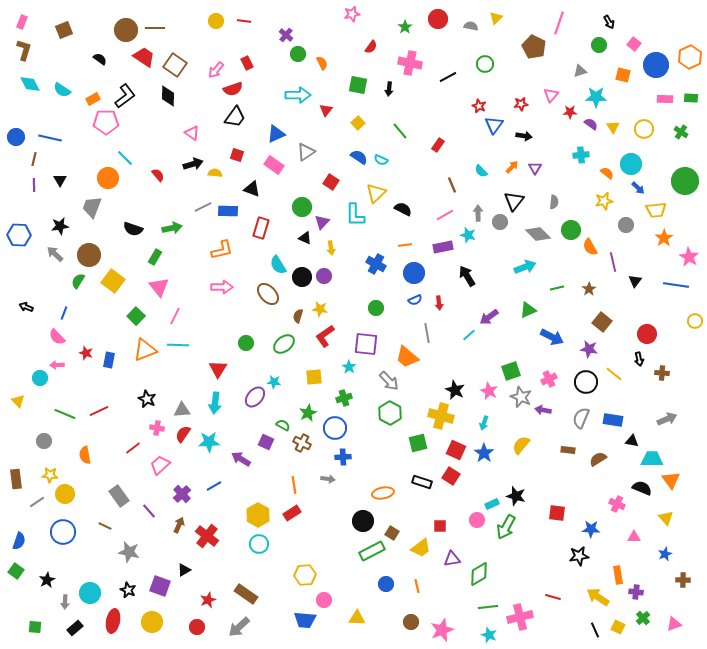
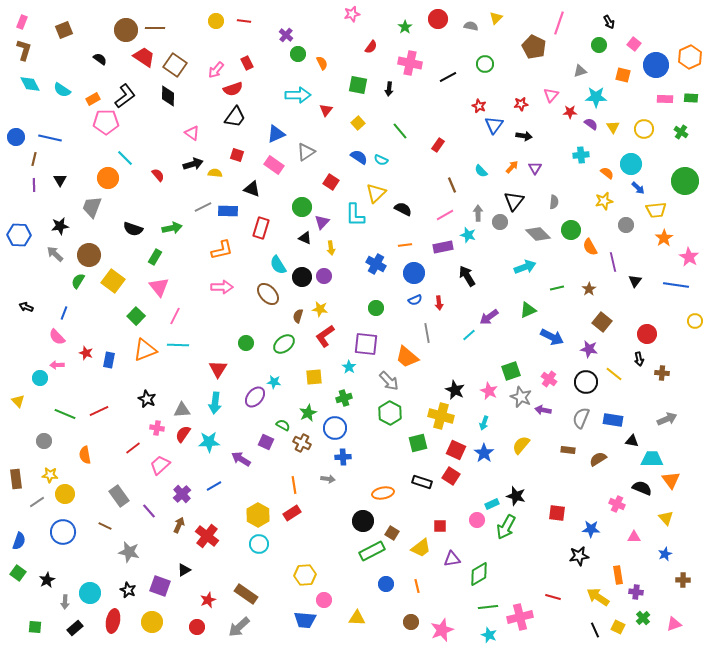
pink cross at (549, 379): rotated 28 degrees counterclockwise
green square at (16, 571): moved 2 px right, 2 px down
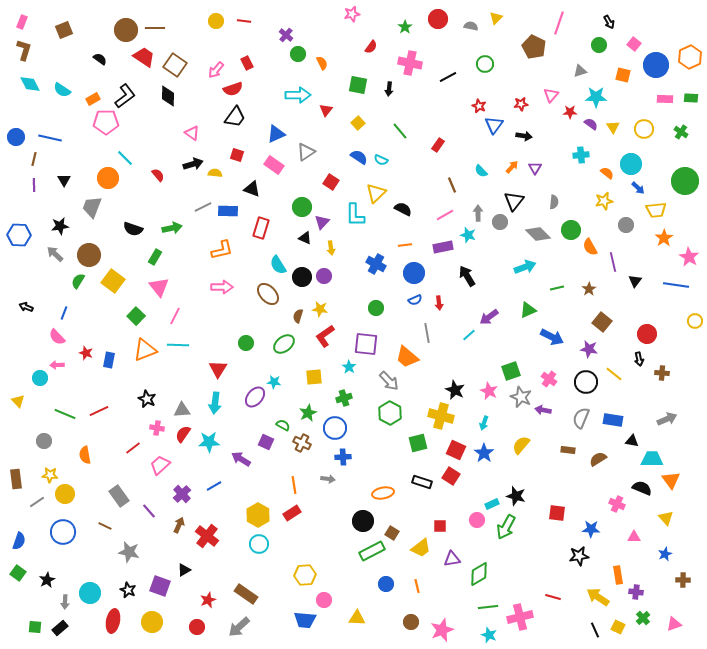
black triangle at (60, 180): moved 4 px right
black rectangle at (75, 628): moved 15 px left
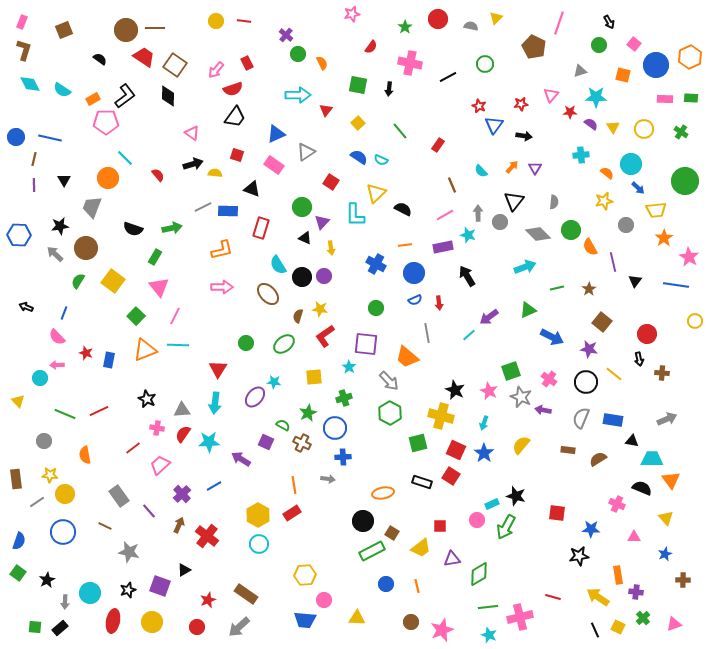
brown circle at (89, 255): moved 3 px left, 7 px up
black star at (128, 590): rotated 28 degrees clockwise
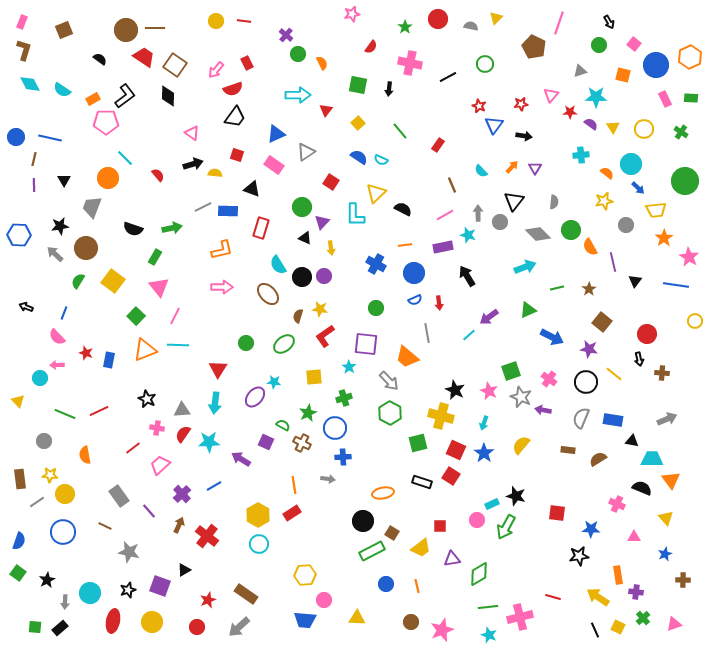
pink rectangle at (665, 99): rotated 63 degrees clockwise
brown rectangle at (16, 479): moved 4 px right
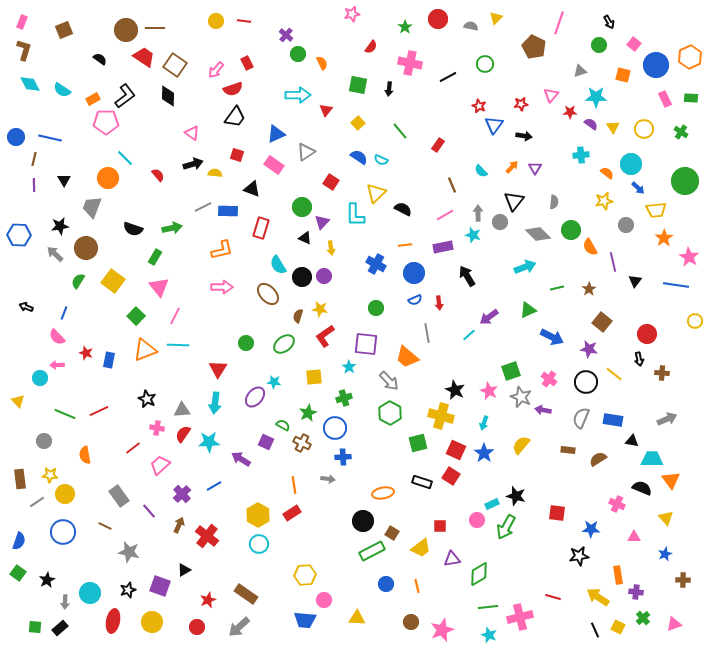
cyan star at (468, 235): moved 5 px right
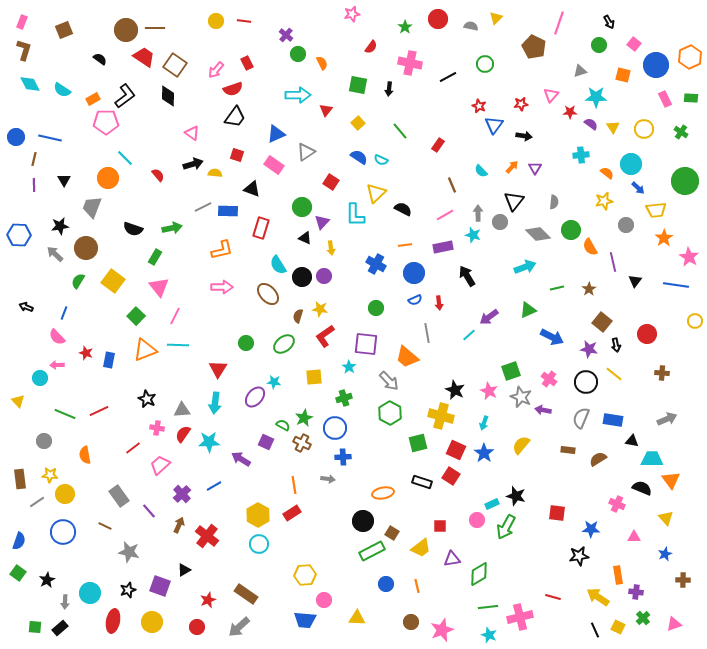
black arrow at (639, 359): moved 23 px left, 14 px up
green star at (308, 413): moved 4 px left, 5 px down
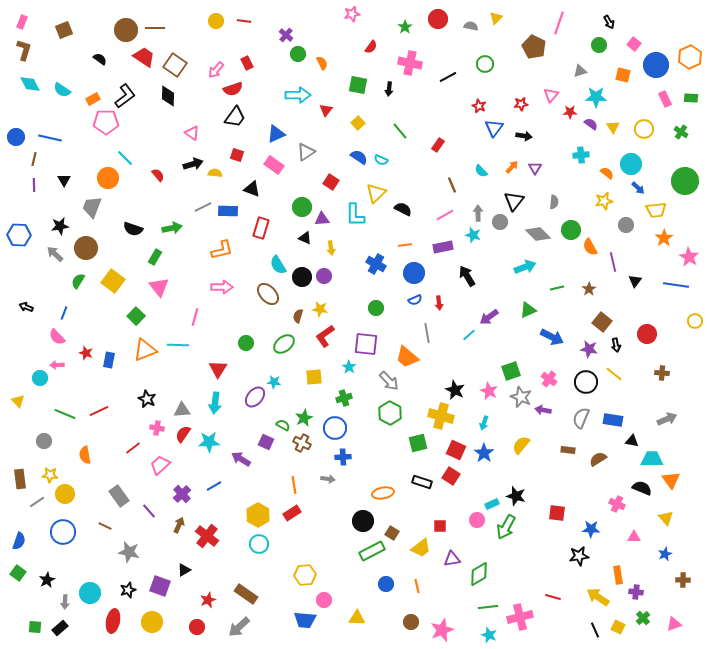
blue triangle at (494, 125): moved 3 px down
purple triangle at (322, 222): moved 3 px up; rotated 42 degrees clockwise
pink line at (175, 316): moved 20 px right, 1 px down; rotated 12 degrees counterclockwise
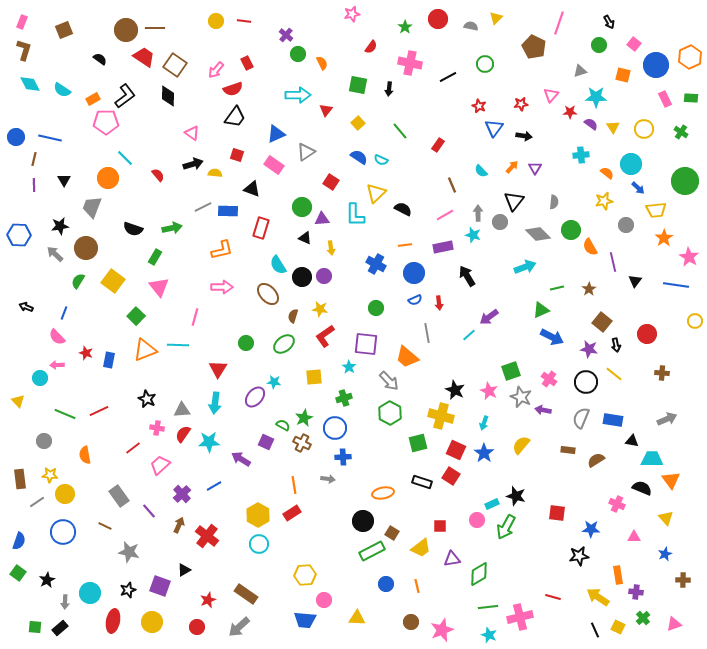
green triangle at (528, 310): moved 13 px right
brown semicircle at (298, 316): moved 5 px left
brown semicircle at (598, 459): moved 2 px left, 1 px down
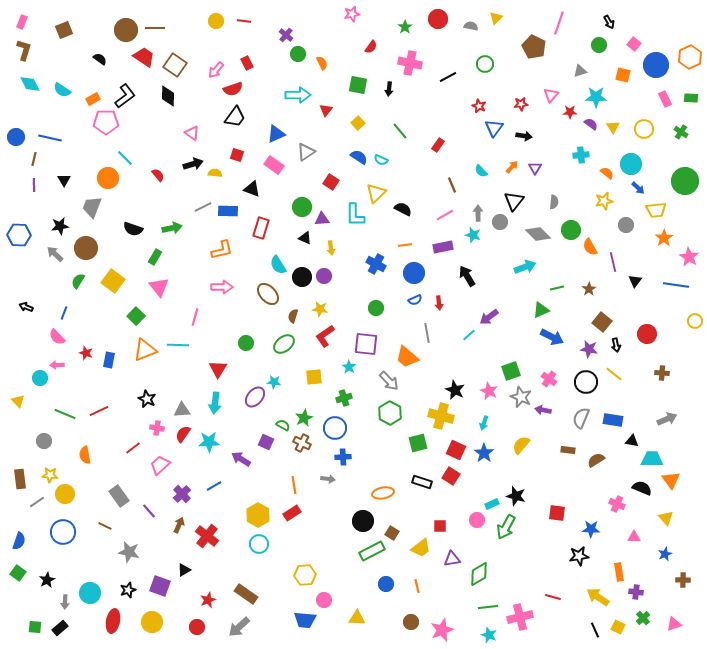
orange rectangle at (618, 575): moved 1 px right, 3 px up
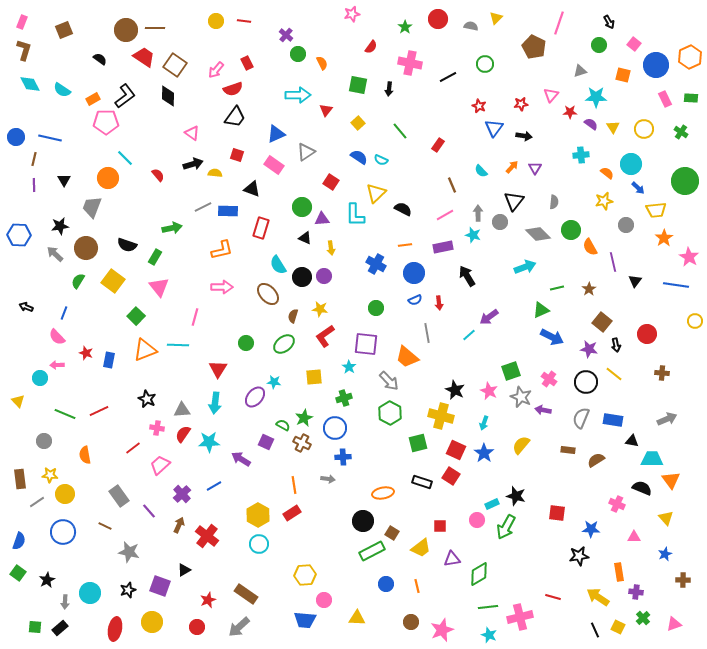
black semicircle at (133, 229): moved 6 px left, 16 px down
red ellipse at (113, 621): moved 2 px right, 8 px down
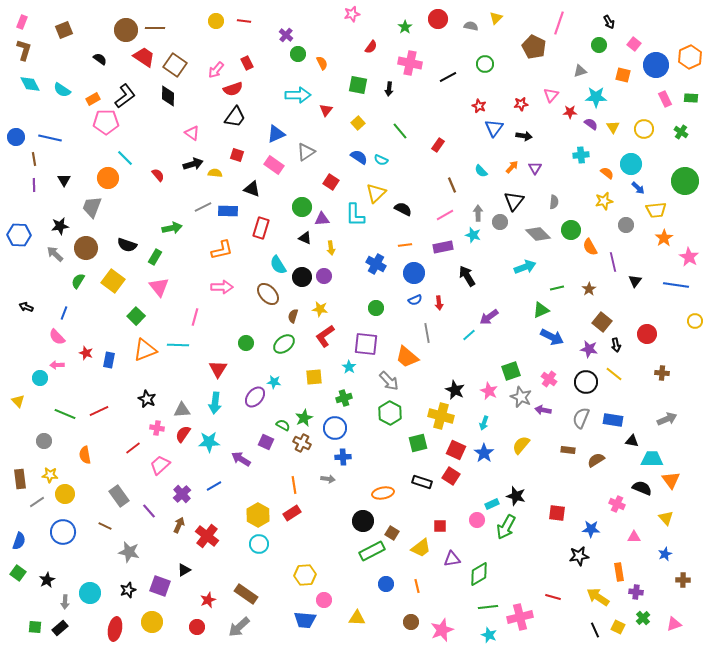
brown line at (34, 159): rotated 24 degrees counterclockwise
